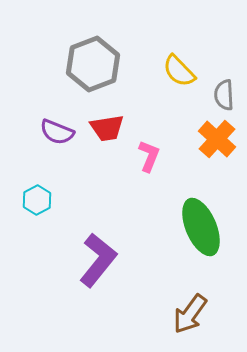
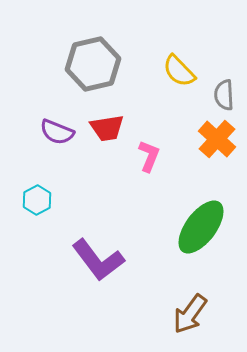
gray hexagon: rotated 8 degrees clockwise
green ellipse: rotated 60 degrees clockwise
purple L-shape: rotated 104 degrees clockwise
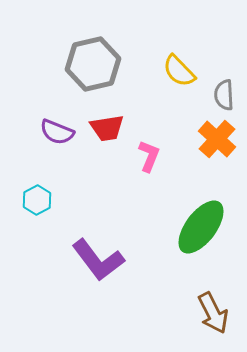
brown arrow: moved 23 px right, 1 px up; rotated 63 degrees counterclockwise
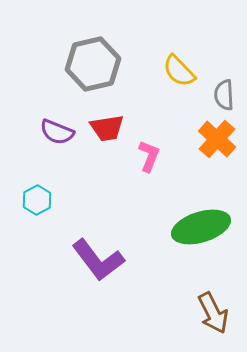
green ellipse: rotated 36 degrees clockwise
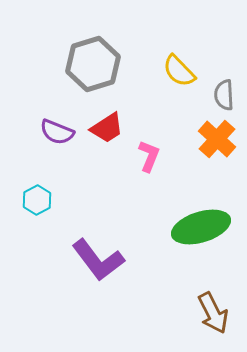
gray hexagon: rotated 4 degrees counterclockwise
red trapezoid: rotated 24 degrees counterclockwise
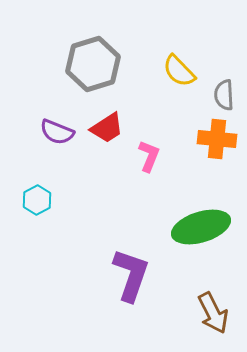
orange cross: rotated 36 degrees counterclockwise
purple L-shape: moved 33 px right, 15 px down; rotated 124 degrees counterclockwise
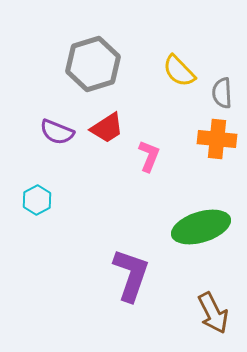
gray semicircle: moved 2 px left, 2 px up
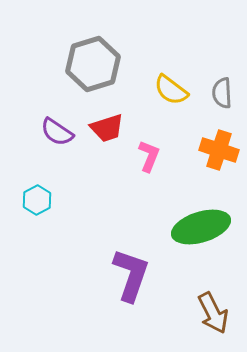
yellow semicircle: moved 8 px left, 19 px down; rotated 9 degrees counterclockwise
red trapezoid: rotated 15 degrees clockwise
purple semicircle: rotated 12 degrees clockwise
orange cross: moved 2 px right, 11 px down; rotated 12 degrees clockwise
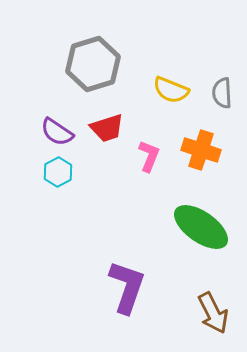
yellow semicircle: rotated 15 degrees counterclockwise
orange cross: moved 18 px left
cyan hexagon: moved 21 px right, 28 px up
green ellipse: rotated 52 degrees clockwise
purple L-shape: moved 4 px left, 12 px down
